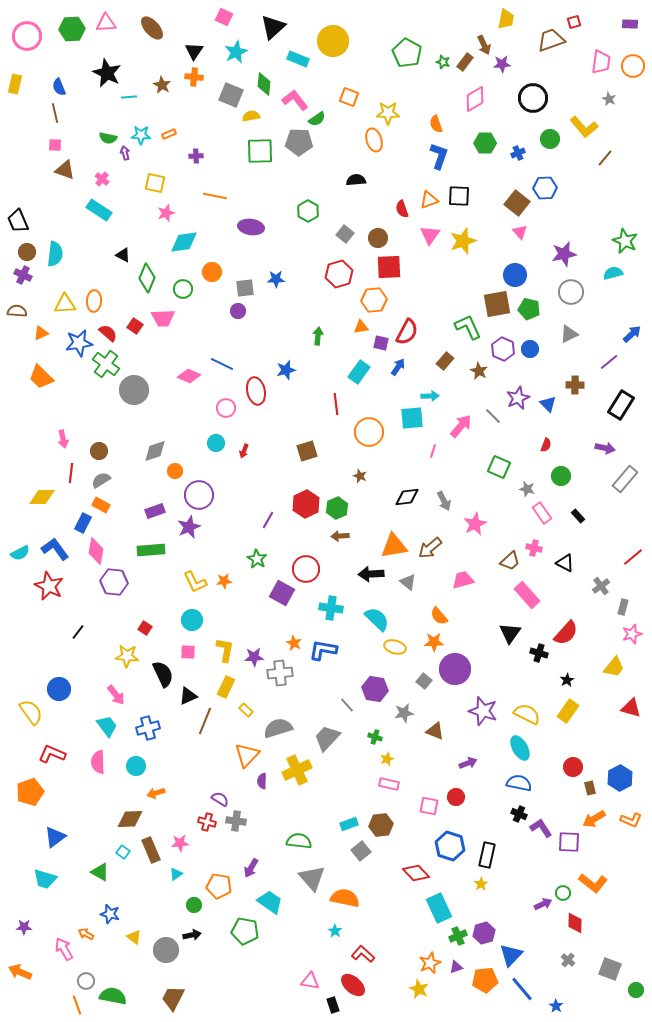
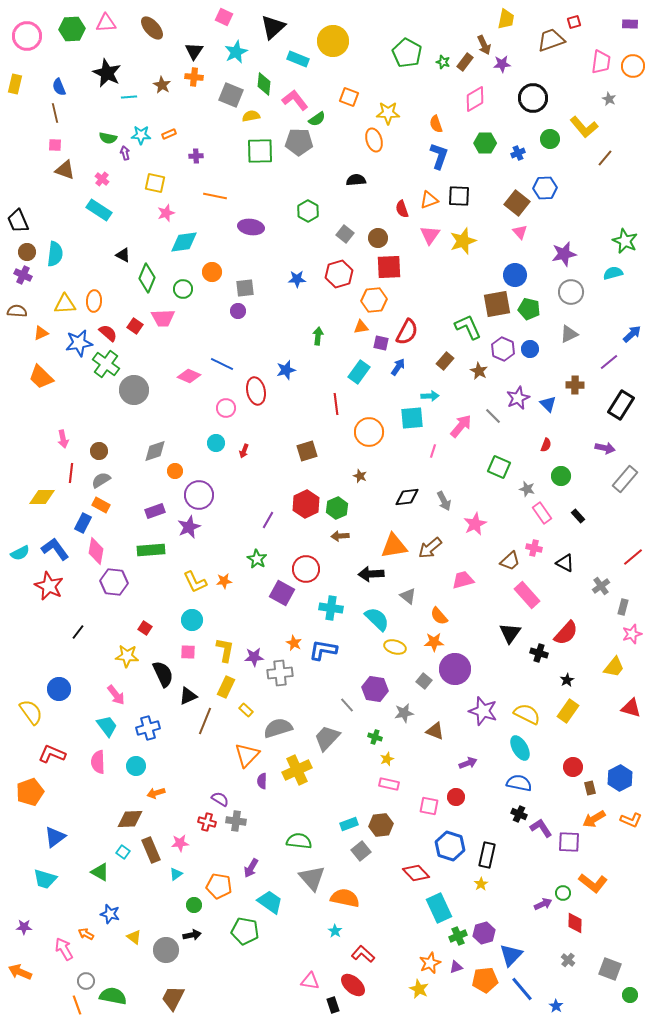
blue star at (276, 279): moved 21 px right
gray triangle at (408, 582): moved 14 px down
green circle at (636, 990): moved 6 px left, 5 px down
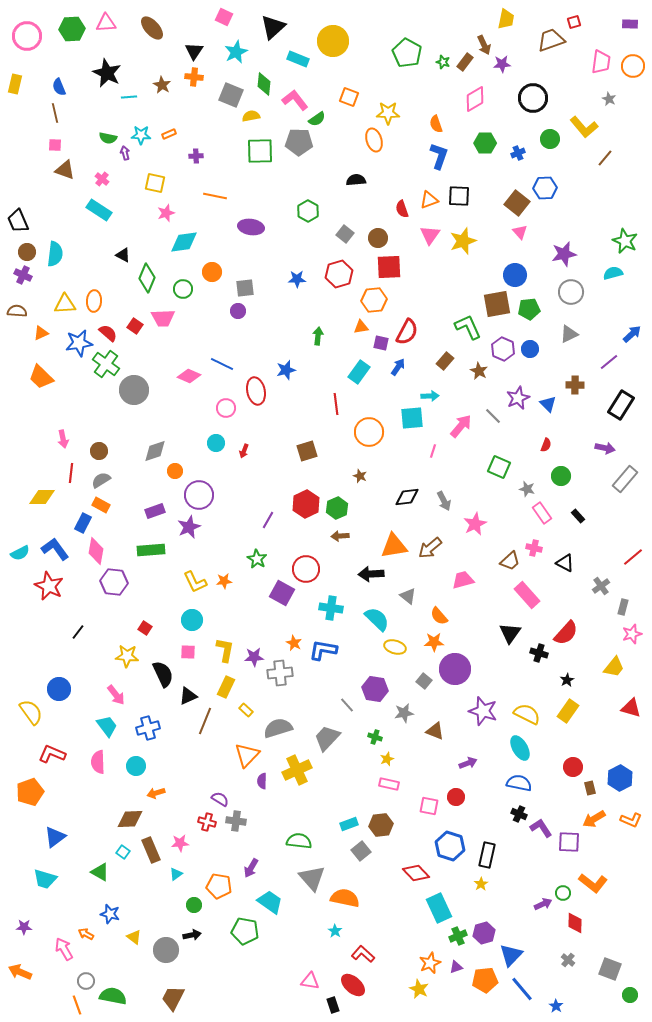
green pentagon at (529, 309): rotated 20 degrees counterclockwise
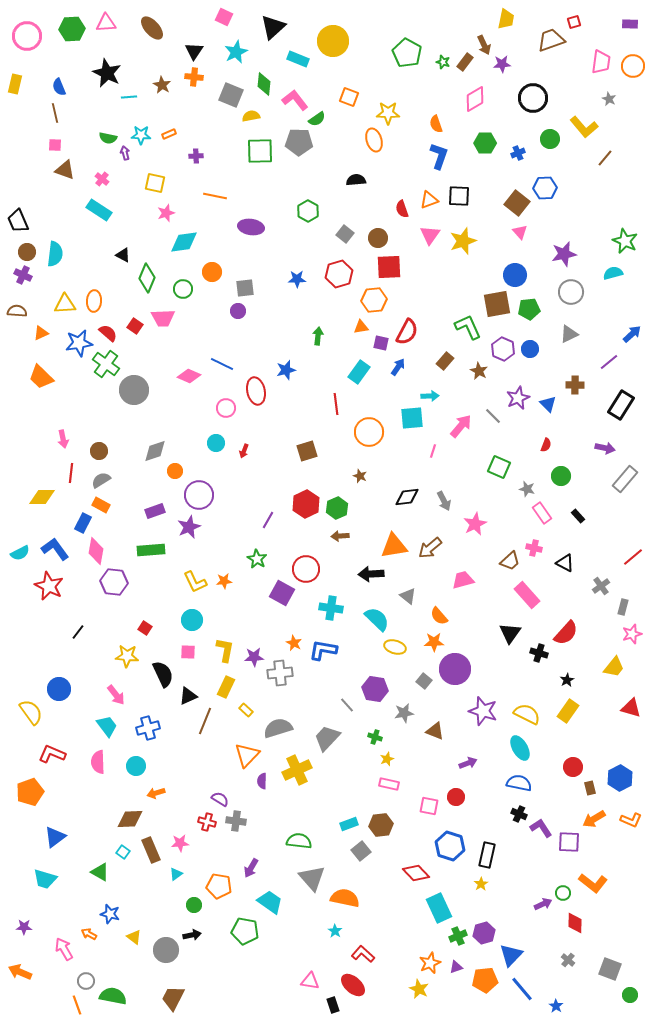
orange arrow at (86, 934): moved 3 px right
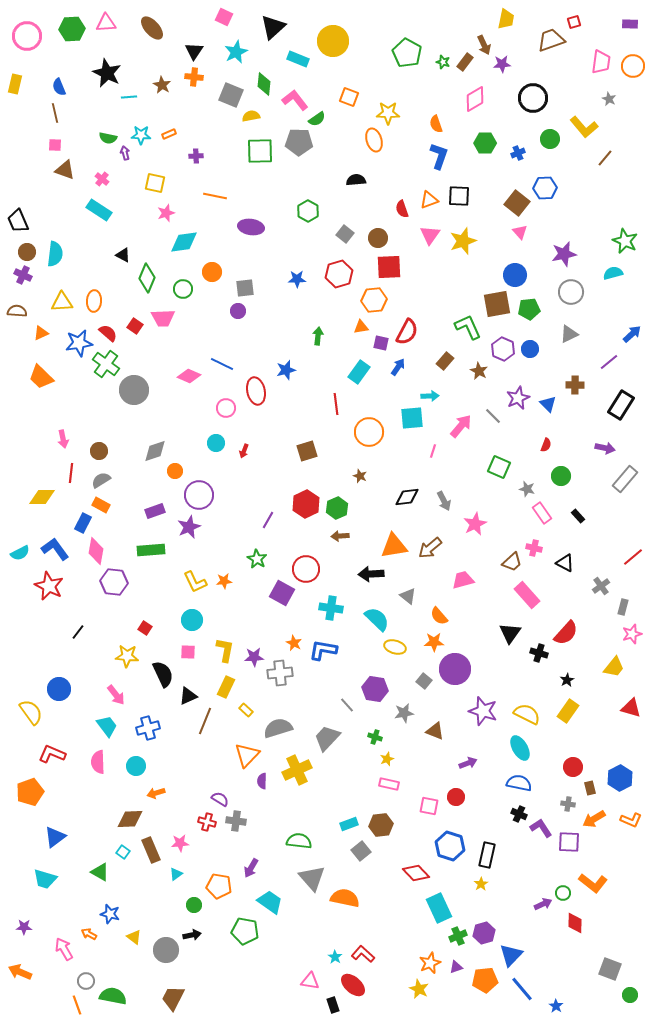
yellow triangle at (65, 304): moved 3 px left, 2 px up
brown trapezoid at (510, 561): moved 2 px right, 1 px down
cyan star at (335, 931): moved 26 px down
gray cross at (568, 960): moved 156 px up; rotated 32 degrees counterclockwise
